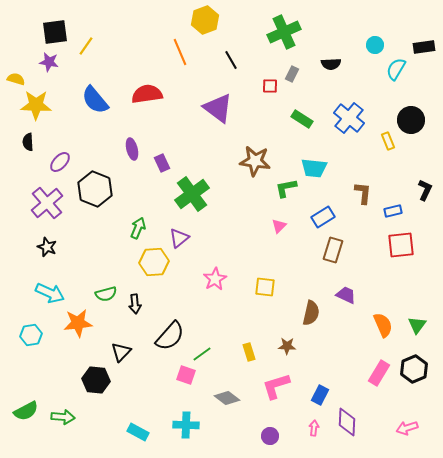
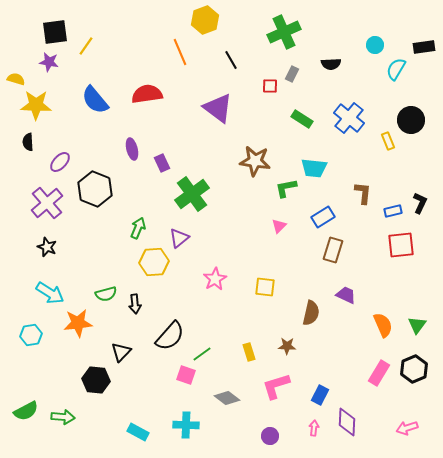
black L-shape at (425, 190): moved 5 px left, 13 px down
cyan arrow at (50, 293): rotated 8 degrees clockwise
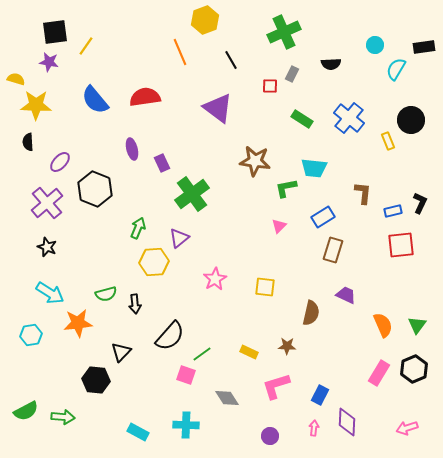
red semicircle at (147, 94): moved 2 px left, 3 px down
yellow rectangle at (249, 352): rotated 48 degrees counterclockwise
gray diamond at (227, 398): rotated 20 degrees clockwise
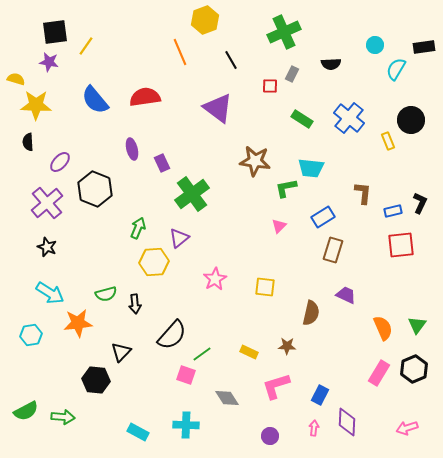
cyan trapezoid at (314, 168): moved 3 px left
orange semicircle at (383, 325): moved 3 px down
black semicircle at (170, 336): moved 2 px right, 1 px up
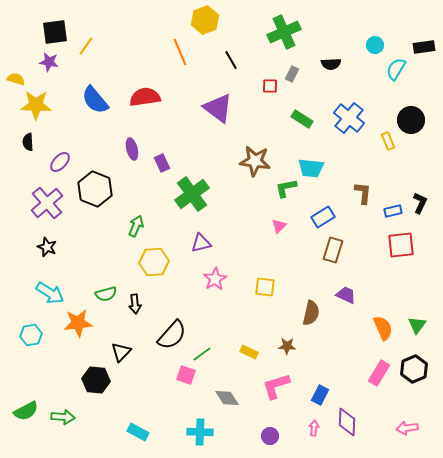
green arrow at (138, 228): moved 2 px left, 2 px up
purple triangle at (179, 238): moved 22 px right, 5 px down; rotated 25 degrees clockwise
cyan cross at (186, 425): moved 14 px right, 7 px down
pink arrow at (407, 428): rotated 10 degrees clockwise
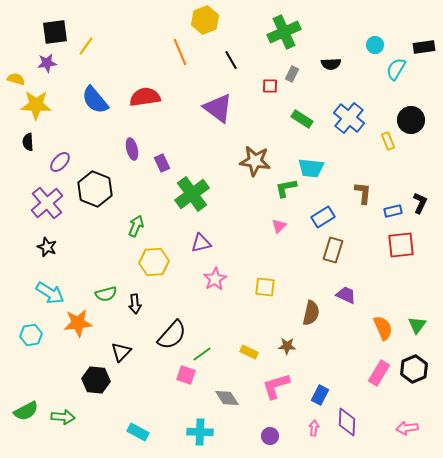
purple star at (49, 62): moved 2 px left, 1 px down; rotated 18 degrees counterclockwise
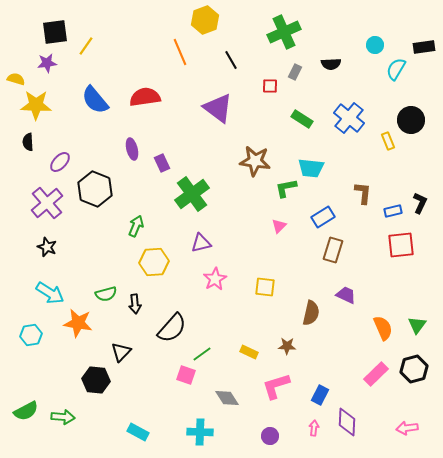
gray rectangle at (292, 74): moved 3 px right, 2 px up
orange star at (78, 323): rotated 16 degrees clockwise
black semicircle at (172, 335): moved 7 px up
black hexagon at (414, 369): rotated 8 degrees clockwise
pink rectangle at (379, 373): moved 3 px left, 1 px down; rotated 15 degrees clockwise
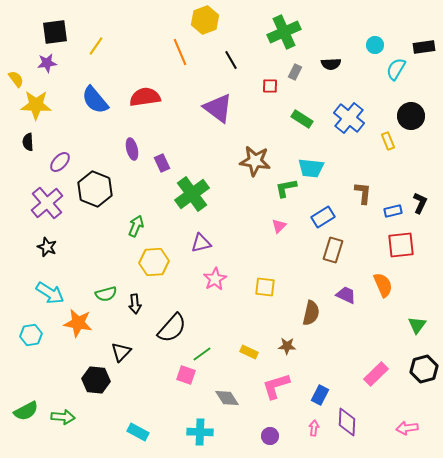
yellow line at (86, 46): moved 10 px right
yellow semicircle at (16, 79): rotated 36 degrees clockwise
black circle at (411, 120): moved 4 px up
orange semicircle at (383, 328): moved 43 px up
black hexagon at (414, 369): moved 10 px right
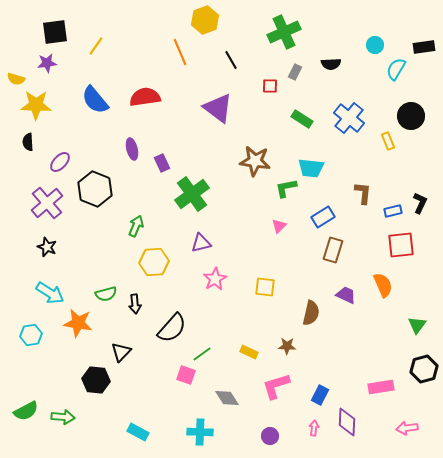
yellow semicircle at (16, 79): rotated 144 degrees clockwise
pink rectangle at (376, 374): moved 5 px right, 13 px down; rotated 35 degrees clockwise
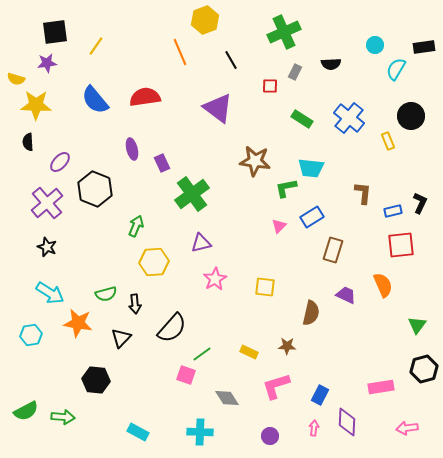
blue rectangle at (323, 217): moved 11 px left
black triangle at (121, 352): moved 14 px up
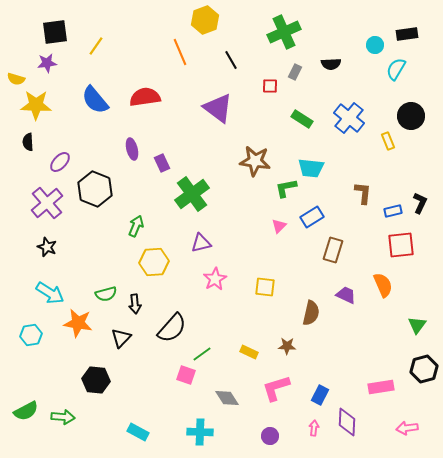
black rectangle at (424, 47): moved 17 px left, 13 px up
pink L-shape at (276, 386): moved 2 px down
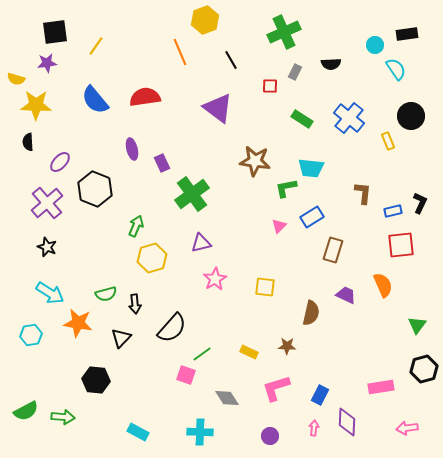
cyan semicircle at (396, 69): rotated 115 degrees clockwise
yellow hexagon at (154, 262): moved 2 px left, 4 px up; rotated 12 degrees counterclockwise
